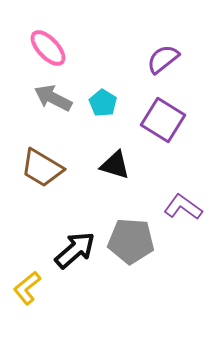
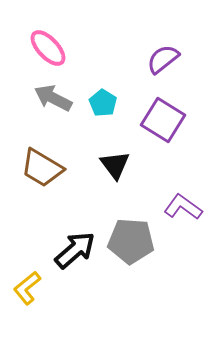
black triangle: rotated 36 degrees clockwise
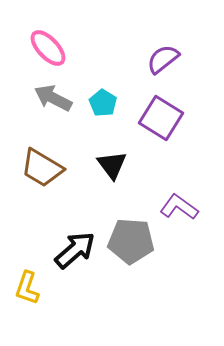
purple square: moved 2 px left, 2 px up
black triangle: moved 3 px left
purple L-shape: moved 4 px left
yellow L-shape: rotated 32 degrees counterclockwise
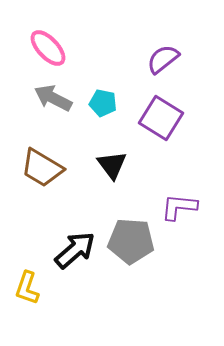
cyan pentagon: rotated 20 degrees counterclockwise
purple L-shape: rotated 30 degrees counterclockwise
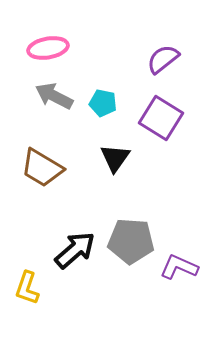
pink ellipse: rotated 57 degrees counterclockwise
gray arrow: moved 1 px right, 2 px up
black triangle: moved 3 px right, 7 px up; rotated 12 degrees clockwise
purple L-shape: moved 60 px down; rotated 18 degrees clockwise
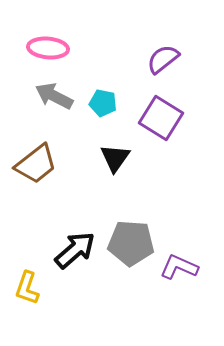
pink ellipse: rotated 15 degrees clockwise
brown trapezoid: moved 6 px left, 4 px up; rotated 69 degrees counterclockwise
gray pentagon: moved 2 px down
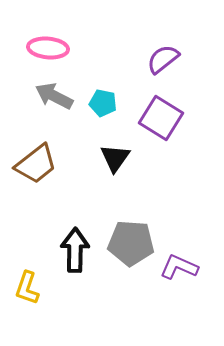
black arrow: rotated 48 degrees counterclockwise
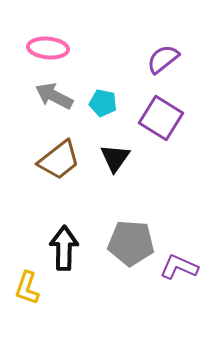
brown trapezoid: moved 23 px right, 4 px up
black arrow: moved 11 px left, 2 px up
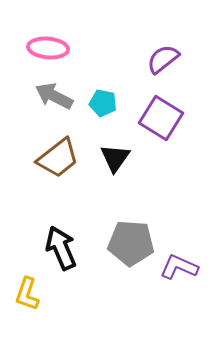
brown trapezoid: moved 1 px left, 2 px up
black arrow: moved 3 px left; rotated 24 degrees counterclockwise
yellow L-shape: moved 6 px down
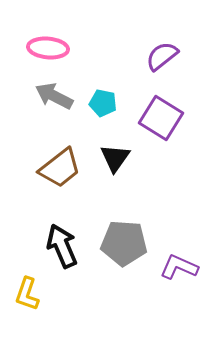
purple semicircle: moved 1 px left, 3 px up
brown trapezoid: moved 2 px right, 10 px down
gray pentagon: moved 7 px left
black arrow: moved 1 px right, 2 px up
